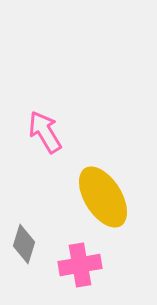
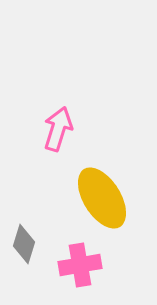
pink arrow: moved 13 px right, 3 px up; rotated 48 degrees clockwise
yellow ellipse: moved 1 px left, 1 px down
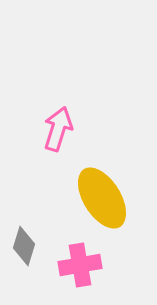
gray diamond: moved 2 px down
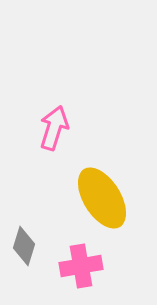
pink arrow: moved 4 px left, 1 px up
pink cross: moved 1 px right, 1 px down
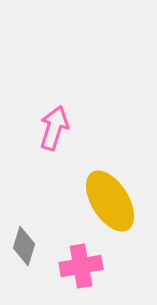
yellow ellipse: moved 8 px right, 3 px down
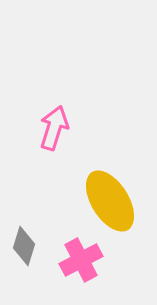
pink cross: moved 6 px up; rotated 18 degrees counterclockwise
